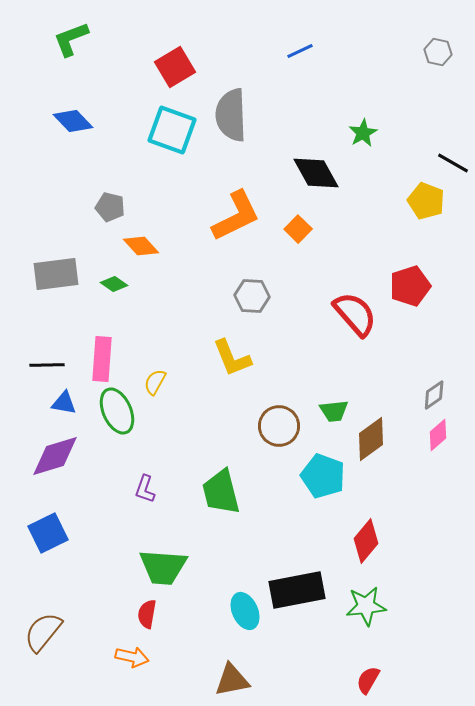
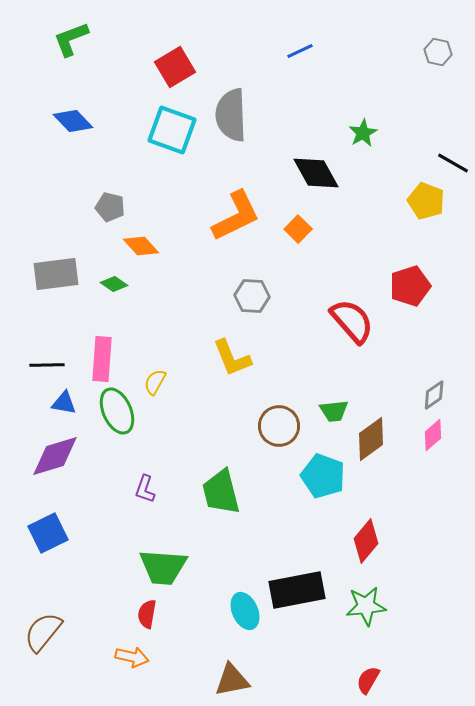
red semicircle at (355, 314): moved 3 px left, 7 px down
pink diamond at (438, 435): moved 5 px left
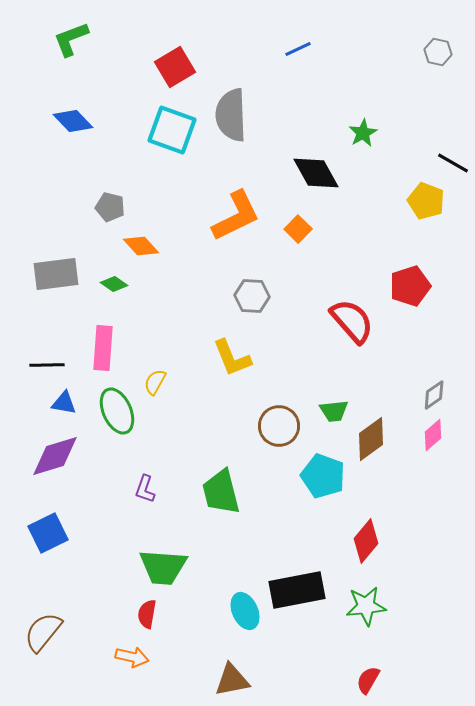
blue line at (300, 51): moved 2 px left, 2 px up
pink rectangle at (102, 359): moved 1 px right, 11 px up
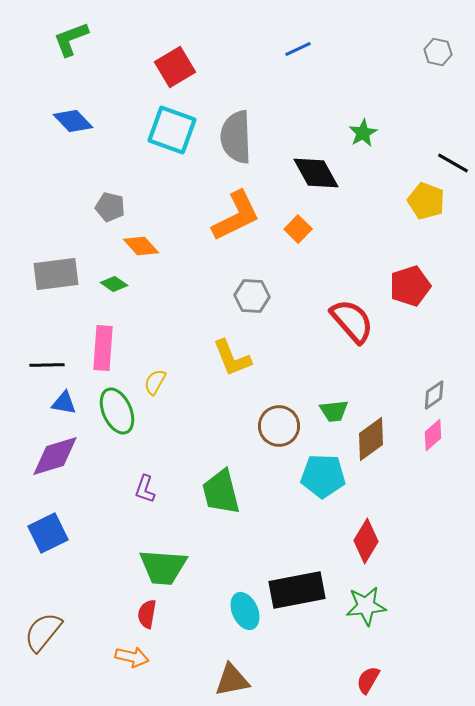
gray semicircle at (231, 115): moved 5 px right, 22 px down
cyan pentagon at (323, 476): rotated 18 degrees counterclockwise
red diamond at (366, 541): rotated 9 degrees counterclockwise
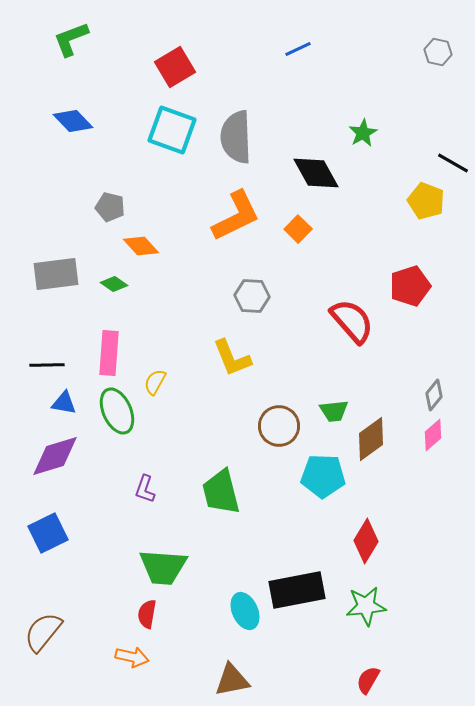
pink rectangle at (103, 348): moved 6 px right, 5 px down
gray diamond at (434, 395): rotated 16 degrees counterclockwise
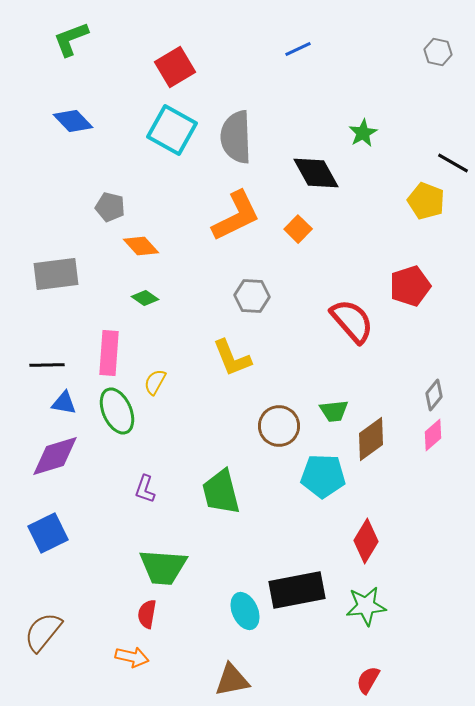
cyan square at (172, 130): rotated 9 degrees clockwise
green diamond at (114, 284): moved 31 px right, 14 px down
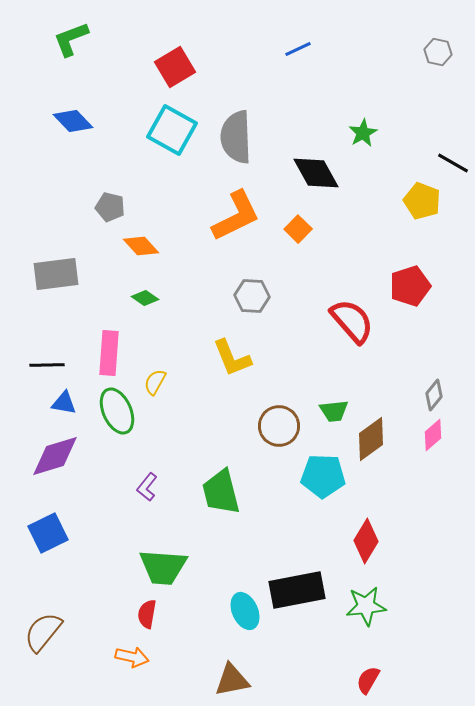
yellow pentagon at (426, 201): moved 4 px left
purple L-shape at (145, 489): moved 2 px right, 2 px up; rotated 20 degrees clockwise
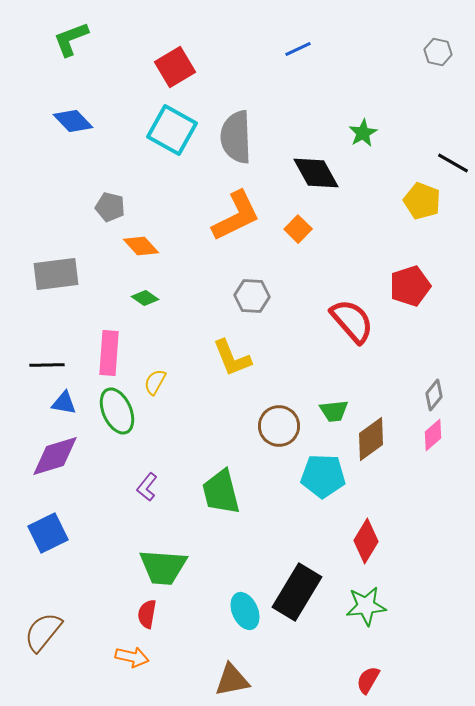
black rectangle at (297, 590): moved 2 px down; rotated 48 degrees counterclockwise
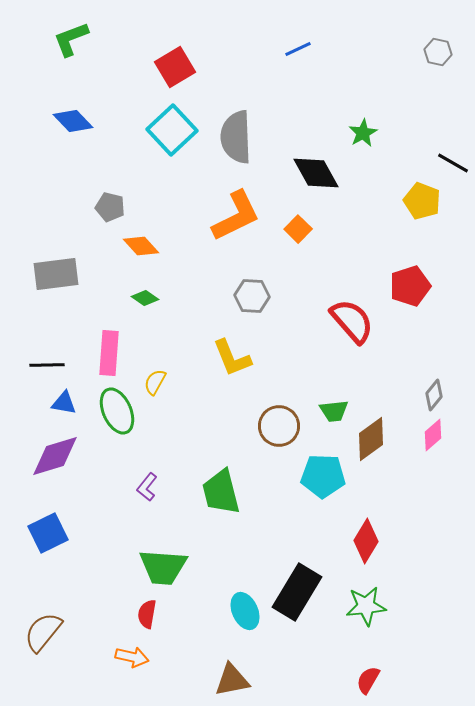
cyan square at (172, 130): rotated 18 degrees clockwise
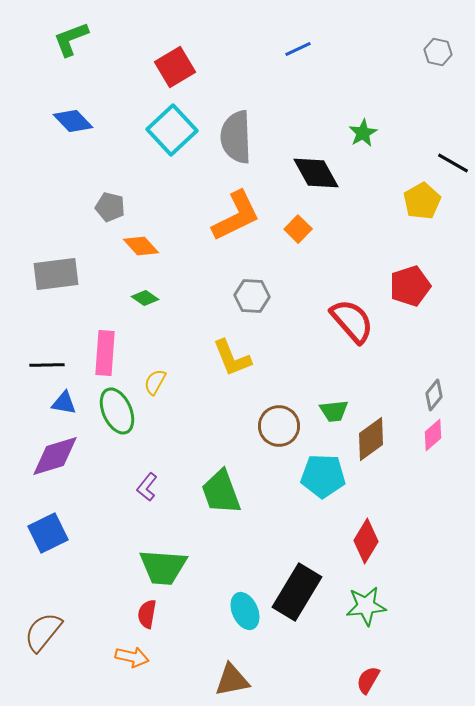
yellow pentagon at (422, 201): rotated 21 degrees clockwise
pink rectangle at (109, 353): moved 4 px left
green trapezoid at (221, 492): rotated 6 degrees counterclockwise
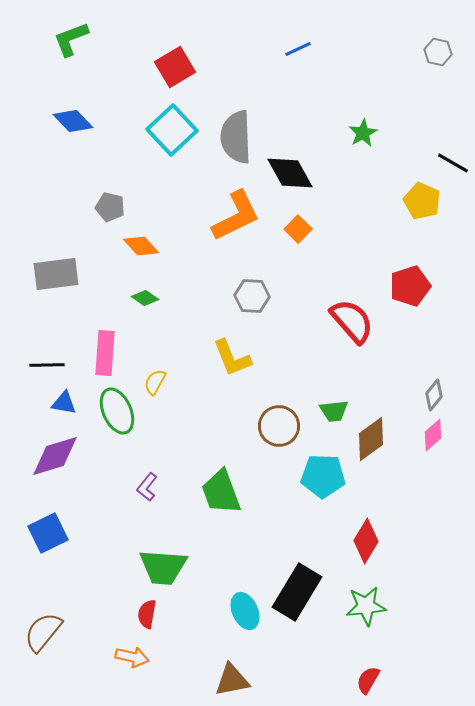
black diamond at (316, 173): moved 26 px left
yellow pentagon at (422, 201): rotated 18 degrees counterclockwise
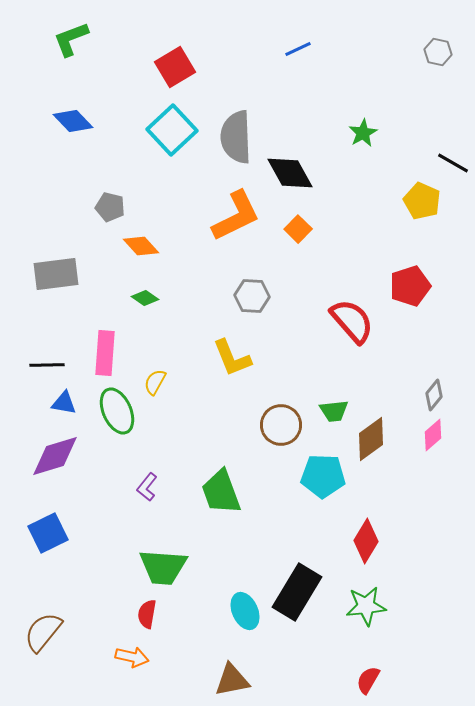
brown circle at (279, 426): moved 2 px right, 1 px up
